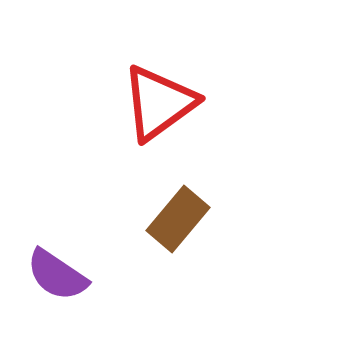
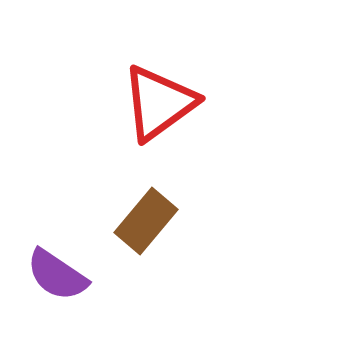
brown rectangle: moved 32 px left, 2 px down
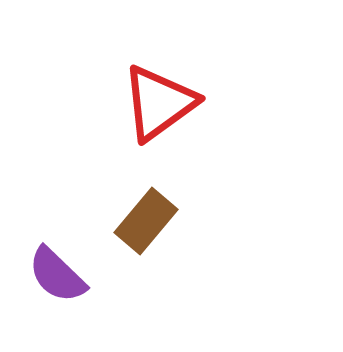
purple semicircle: rotated 10 degrees clockwise
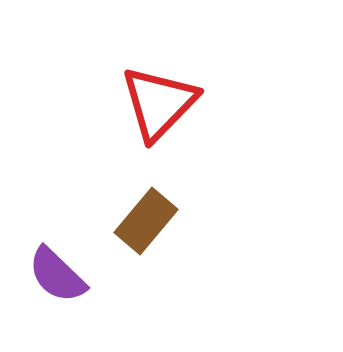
red triangle: rotated 10 degrees counterclockwise
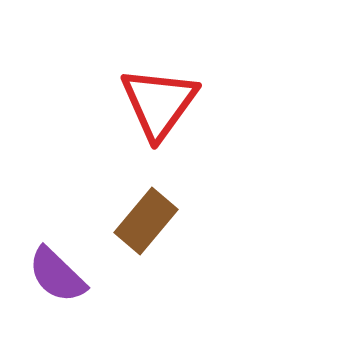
red triangle: rotated 8 degrees counterclockwise
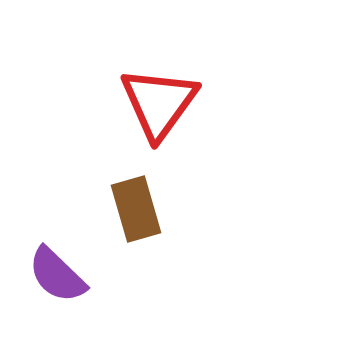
brown rectangle: moved 10 px left, 12 px up; rotated 56 degrees counterclockwise
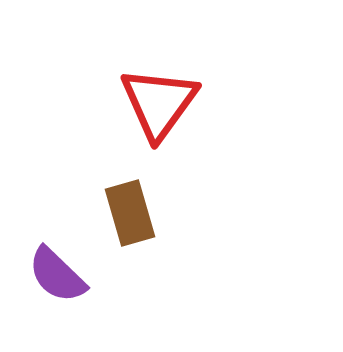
brown rectangle: moved 6 px left, 4 px down
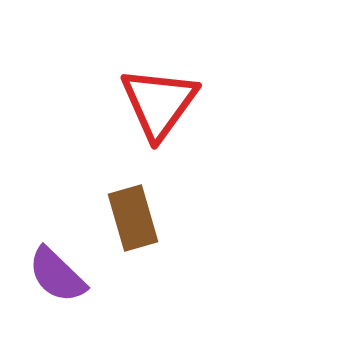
brown rectangle: moved 3 px right, 5 px down
